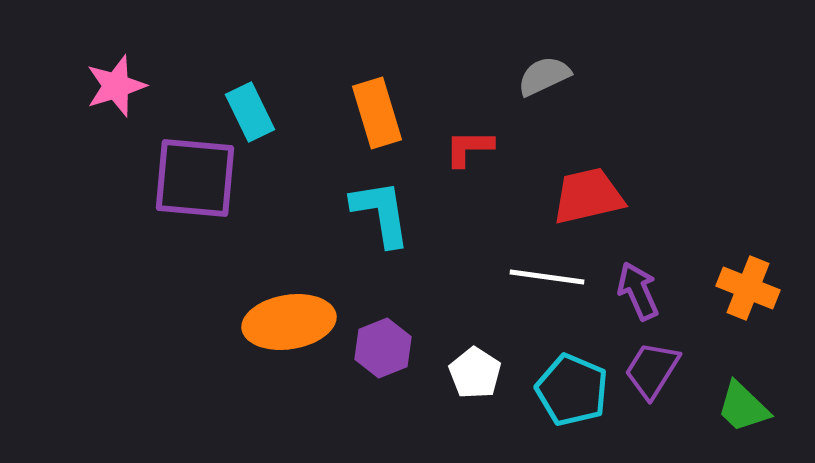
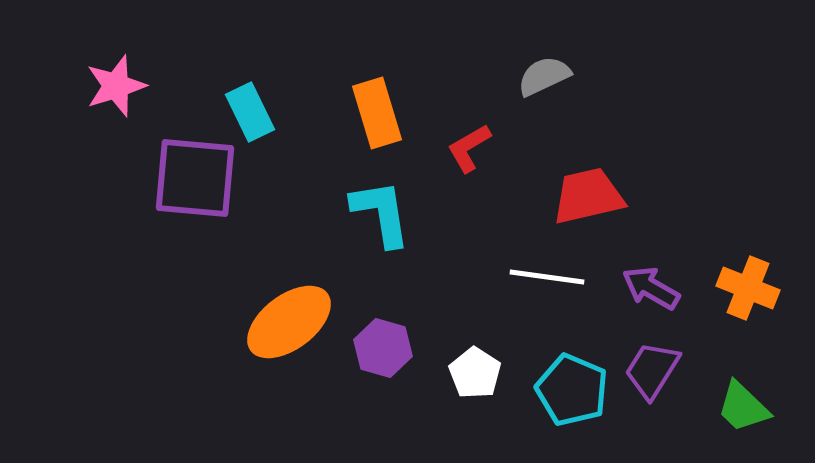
red L-shape: rotated 30 degrees counterclockwise
purple arrow: moved 13 px right, 3 px up; rotated 36 degrees counterclockwise
orange ellipse: rotated 28 degrees counterclockwise
purple hexagon: rotated 22 degrees counterclockwise
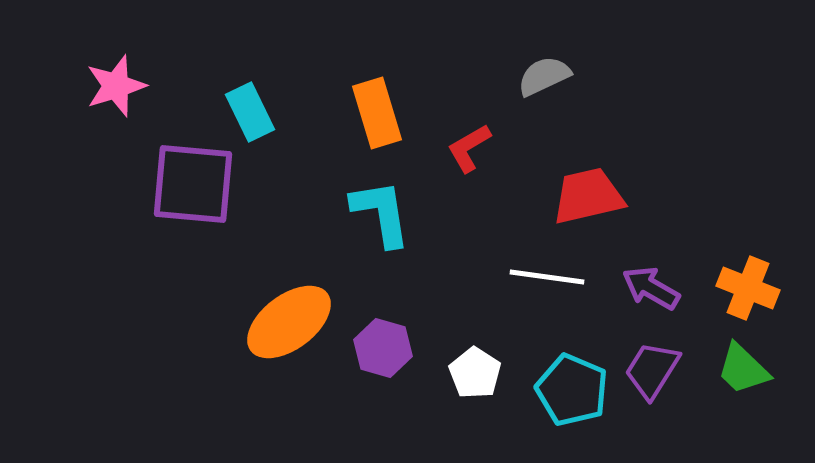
purple square: moved 2 px left, 6 px down
green trapezoid: moved 38 px up
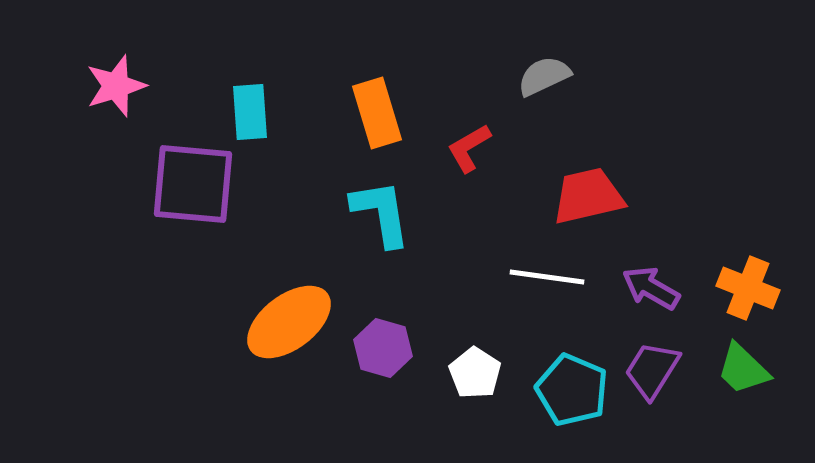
cyan rectangle: rotated 22 degrees clockwise
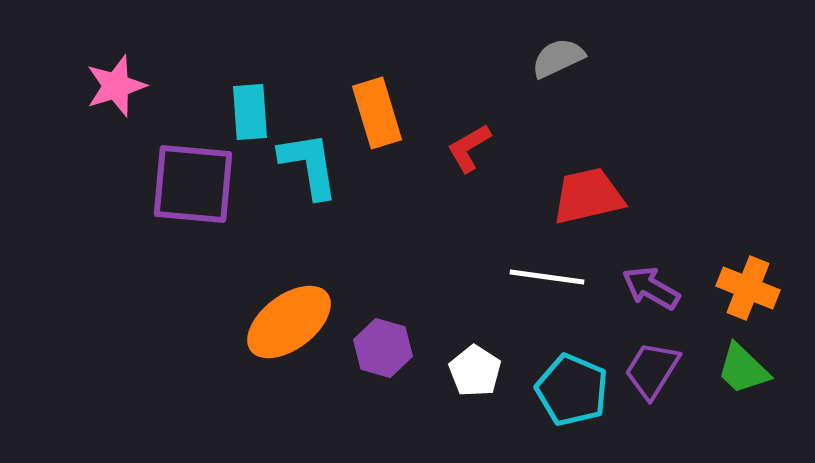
gray semicircle: moved 14 px right, 18 px up
cyan L-shape: moved 72 px left, 48 px up
white pentagon: moved 2 px up
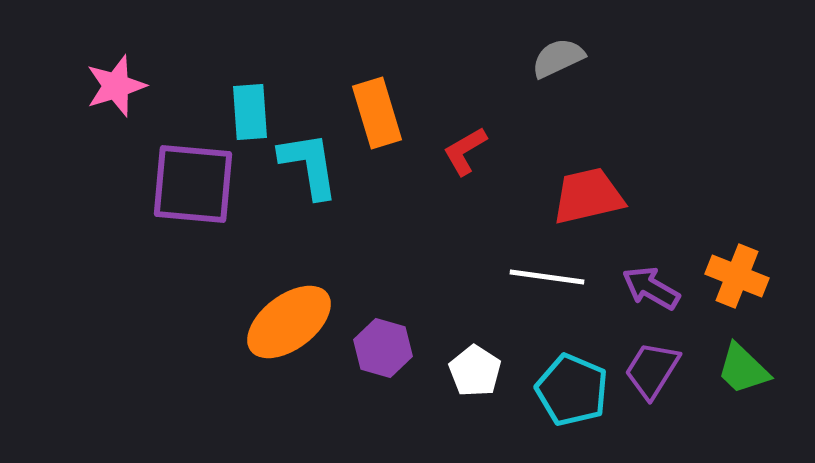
red L-shape: moved 4 px left, 3 px down
orange cross: moved 11 px left, 12 px up
